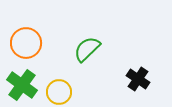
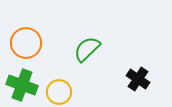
green cross: rotated 16 degrees counterclockwise
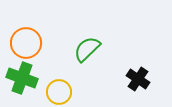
green cross: moved 7 px up
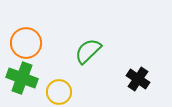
green semicircle: moved 1 px right, 2 px down
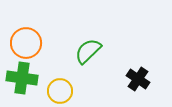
green cross: rotated 12 degrees counterclockwise
yellow circle: moved 1 px right, 1 px up
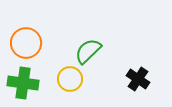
green cross: moved 1 px right, 5 px down
yellow circle: moved 10 px right, 12 px up
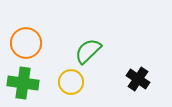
yellow circle: moved 1 px right, 3 px down
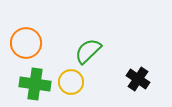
green cross: moved 12 px right, 1 px down
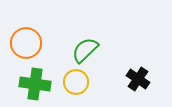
green semicircle: moved 3 px left, 1 px up
yellow circle: moved 5 px right
